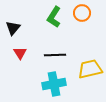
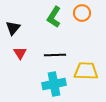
yellow trapezoid: moved 4 px left, 2 px down; rotated 15 degrees clockwise
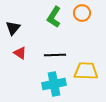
red triangle: rotated 24 degrees counterclockwise
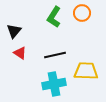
black triangle: moved 1 px right, 3 px down
black line: rotated 10 degrees counterclockwise
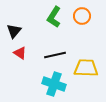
orange circle: moved 3 px down
yellow trapezoid: moved 3 px up
cyan cross: rotated 30 degrees clockwise
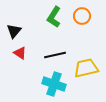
yellow trapezoid: rotated 15 degrees counterclockwise
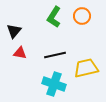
red triangle: rotated 24 degrees counterclockwise
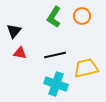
cyan cross: moved 2 px right
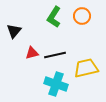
red triangle: moved 12 px right; rotated 24 degrees counterclockwise
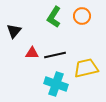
red triangle: rotated 16 degrees clockwise
